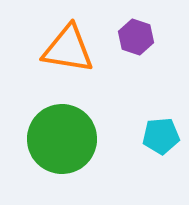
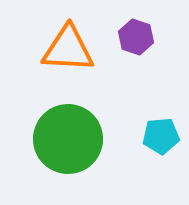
orange triangle: rotated 6 degrees counterclockwise
green circle: moved 6 px right
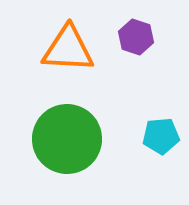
green circle: moved 1 px left
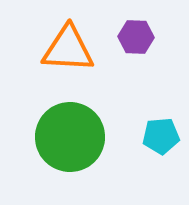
purple hexagon: rotated 16 degrees counterclockwise
green circle: moved 3 px right, 2 px up
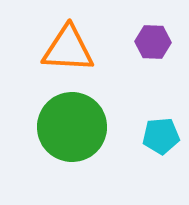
purple hexagon: moved 17 px right, 5 px down
green circle: moved 2 px right, 10 px up
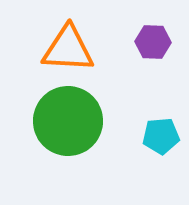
green circle: moved 4 px left, 6 px up
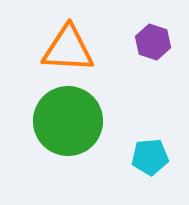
purple hexagon: rotated 16 degrees clockwise
cyan pentagon: moved 11 px left, 21 px down
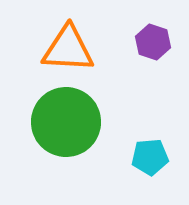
green circle: moved 2 px left, 1 px down
